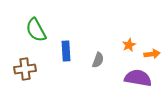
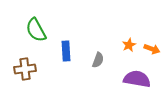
orange arrow: moved 5 px up; rotated 28 degrees clockwise
purple semicircle: moved 1 px left, 1 px down
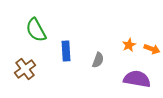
brown cross: rotated 30 degrees counterclockwise
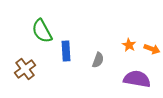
green semicircle: moved 6 px right, 1 px down
orange star: rotated 16 degrees counterclockwise
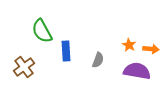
orange arrow: moved 1 px left; rotated 14 degrees counterclockwise
brown cross: moved 1 px left, 2 px up
purple semicircle: moved 8 px up
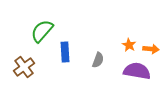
green semicircle: rotated 70 degrees clockwise
blue rectangle: moved 1 px left, 1 px down
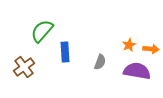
orange star: rotated 16 degrees clockwise
gray semicircle: moved 2 px right, 2 px down
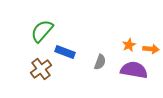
blue rectangle: rotated 66 degrees counterclockwise
brown cross: moved 17 px right, 2 px down
purple semicircle: moved 3 px left, 1 px up
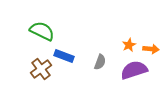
green semicircle: rotated 75 degrees clockwise
blue rectangle: moved 1 px left, 4 px down
purple semicircle: rotated 28 degrees counterclockwise
